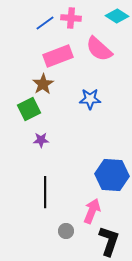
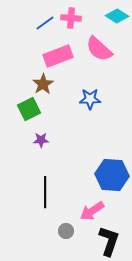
pink arrow: rotated 145 degrees counterclockwise
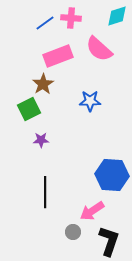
cyan diamond: rotated 50 degrees counterclockwise
blue star: moved 2 px down
gray circle: moved 7 px right, 1 px down
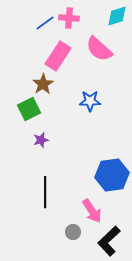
pink cross: moved 2 px left
pink rectangle: rotated 36 degrees counterclockwise
purple star: rotated 14 degrees counterclockwise
blue hexagon: rotated 12 degrees counterclockwise
pink arrow: rotated 90 degrees counterclockwise
black L-shape: rotated 152 degrees counterclockwise
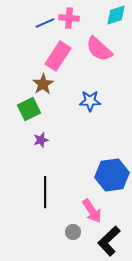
cyan diamond: moved 1 px left, 1 px up
blue line: rotated 12 degrees clockwise
